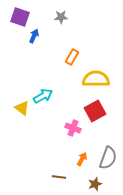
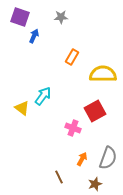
yellow semicircle: moved 7 px right, 5 px up
cyan arrow: rotated 24 degrees counterclockwise
brown line: rotated 56 degrees clockwise
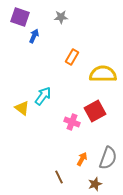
pink cross: moved 1 px left, 6 px up
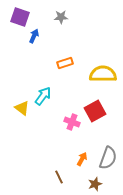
orange rectangle: moved 7 px left, 6 px down; rotated 42 degrees clockwise
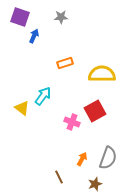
yellow semicircle: moved 1 px left
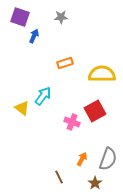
gray semicircle: moved 1 px down
brown star: moved 1 px up; rotated 16 degrees counterclockwise
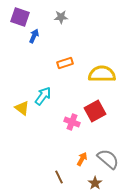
gray semicircle: rotated 70 degrees counterclockwise
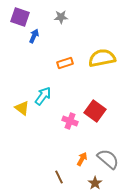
yellow semicircle: moved 16 px up; rotated 12 degrees counterclockwise
red square: rotated 25 degrees counterclockwise
pink cross: moved 2 px left, 1 px up
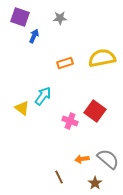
gray star: moved 1 px left, 1 px down
orange arrow: rotated 128 degrees counterclockwise
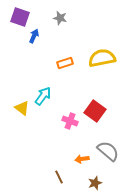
gray star: rotated 16 degrees clockwise
gray semicircle: moved 8 px up
brown star: rotated 16 degrees clockwise
